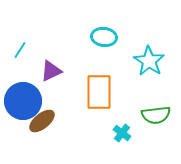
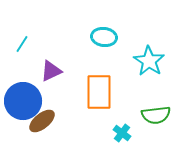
cyan line: moved 2 px right, 6 px up
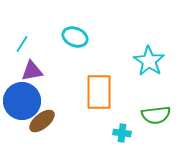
cyan ellipse: moved 29 px left; rotated 15 degrees clockwise
purple triangle: moved 19 px left; rotated 15 degrees clockwise
blue circle: moved 1 px left
cyan cross: rotated 30 degrees counterclockwise
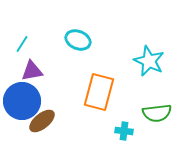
cyan ellipse: moved 3 px right, 3 px down
cyan star: rotated 8 degrees counterclockwise
orange rectangle: rotated 15 degrees clockwise
green semicircle: moved 1 px right, 2 px up
cyan cross: moved 2 px right, 2 px up
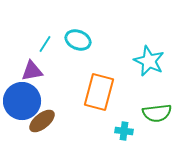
cyan line: moved 23 px right
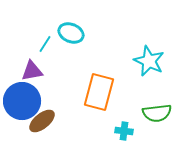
cyan ellipse: moved 7 px left, 7 px up
